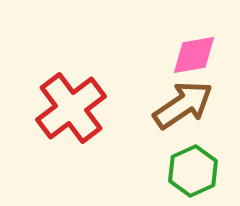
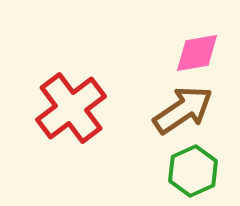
pink diamond: moved 3 px right, 2 px up
brown arrow: moved 5 px down
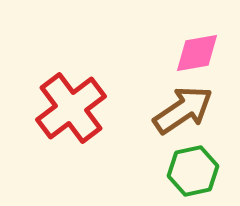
green hexagon: rotated 12 degrees clockwise
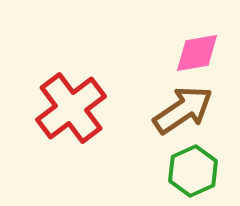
green hexagon: rotated 12 degrees counterclockwise
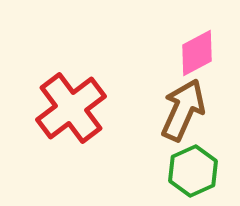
pink diamond: rotated 18 degrees counterclockwise
brown arrow: rotated 32 degrees counterclockwise
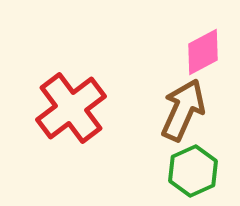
pink diamond: moved 6 px right, 1 px up
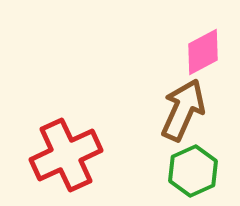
red cross: moved 5 px left, 47 px down; rotated 12 degrees clockwise
